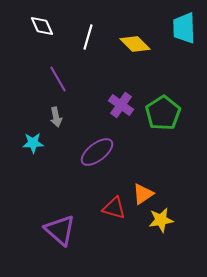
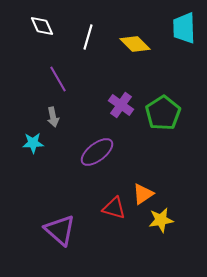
gray arrow: moved 3 px left
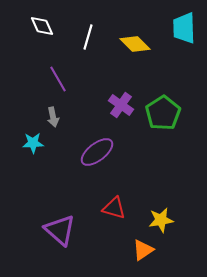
orange triangle: moved 56 px down
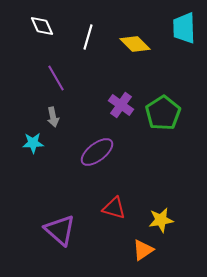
purple line: moved 2 px left, 1 px up
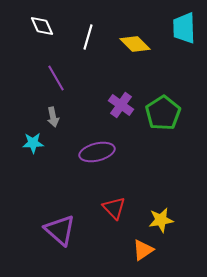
purple ellipse: rotated 24 degrees clockwise
red triangle: rotated 30 degrees clockwise
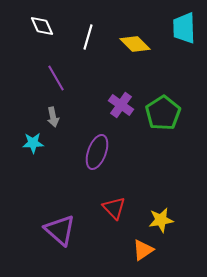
purple ellipse: rotated 56 degrees counterclockwise
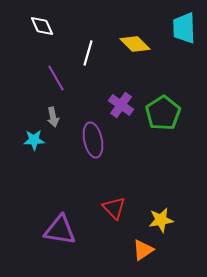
white line: moved 16 px down
cyan star: moved 1 px right, 3 px up
purple ellipse: moved 4 px left, 12 px up; rotated 32 degrees counterclockwise
purple triangle: rotated 32 degrees counterclockwise
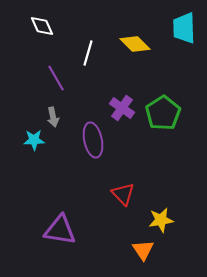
purple cross: moved 1 px right, 3 px down
red triangle: moved 9 px right, 14 px up
orange triangle: rotated 30 degrees counterclockwise
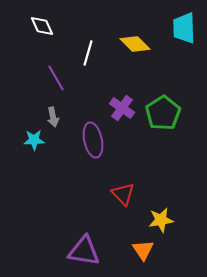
purple triangle: moved 24 px right, 21 px down
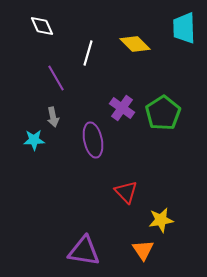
red triangle: moved 3 px right, 2 px up
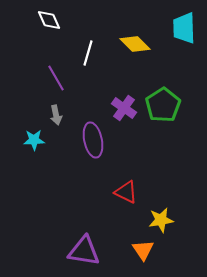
white diamond: moved 7 px right, 6 px up
purple cross: moved 2 px right
green pentagon: moved 8 px up
gray arrow: moved 3 px right, 2 px up
red triangle: rotated 20 degrees counterclockwise
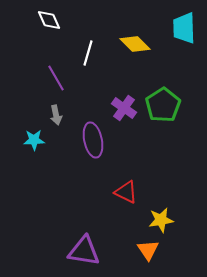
orange triangle: moved 5 px right
